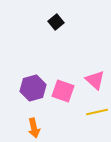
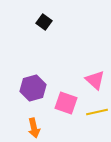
black square: moved 12 px left; rotated 14 degrees counterclockwise
pink square: moved 3 px right, 12 px down
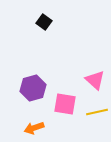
pink square: moved 1 px left, 1 px down; rotated 10 degrees counterclockwise
orange arrow: rotated 84 degrees clockwise
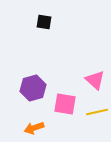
black square: rotated 28 degrees counterclockwise
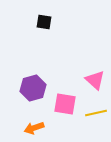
yellow line: moved 1 px left, 1 px down
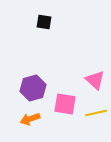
orange arrow: moved 4 px left, 9 px up
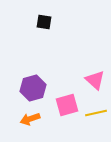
pink square: moved 2 px right, 1 px down; rotated 25 degrees counterclockwise
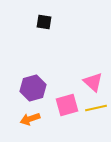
pink triangle: moved 2 px left, 2 px down
yellow line: moved 5 px up
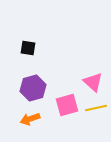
black square: moved 16 px left, 26 px down
